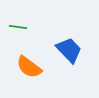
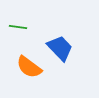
blue trapezoid: moved 9 px left, 2 px up
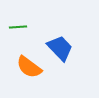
green line: rotated 12 degrees counterclockwise
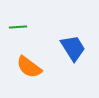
blue trapezoid: moved 13 px right; rotated 12 degrees clockwise
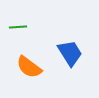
blue trapezoid: moved 3 px left, 5 px down
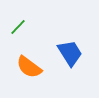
green line: rotated 42 degrees counterclockwise
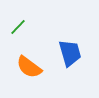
blue trapezoid: rotated 16 degrees clockwise
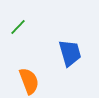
orange semicircle: moved 14 px down; rotated 148 degrees counterclockwise
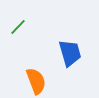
orange semicircle: moved 7 px right
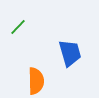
orange semicircle: rotated 20 degrees clockwise
